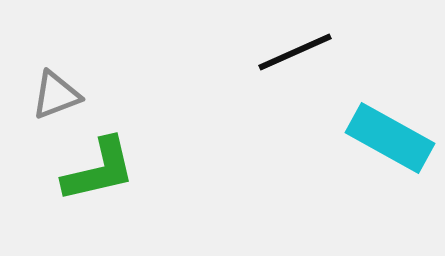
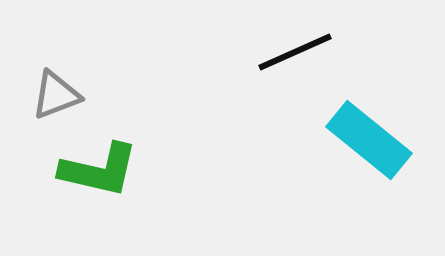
cyan rectangle: moved 21 px left, 2 px down; rotated 10 degrees clockwise
green L-shape: rotated 26 degrees clockwise
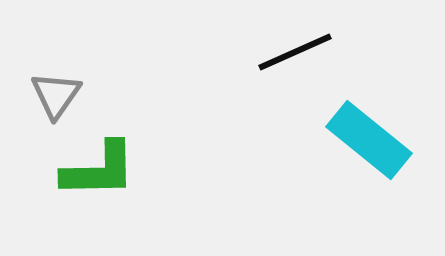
gray triangle: rotated 34 degrees counterclockwise
green L-shape: rotated 14 degrees counterclockwise
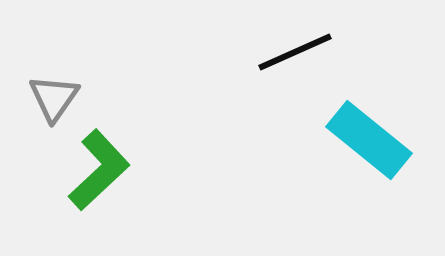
gray triangle: moved 2 px left, 3 px down
green L-shape: rotated 42 degrees counterclockwise
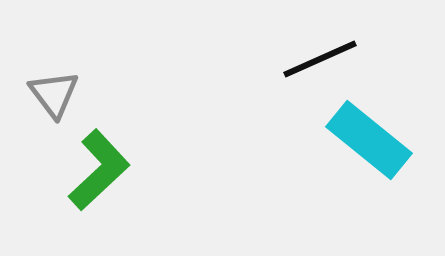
black line: moved 25 px right, 7 px down
gray triangle: moved 4 px up; rotated 12 degrees counterclockwise
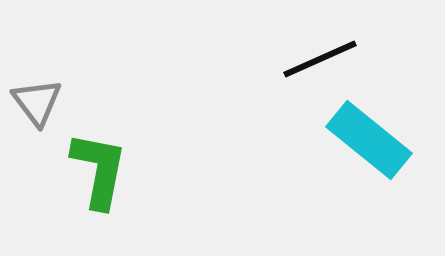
gray triangle: moved 17 px left, 8 px down
green L-shape: rotated 36 degrees counterclockwise
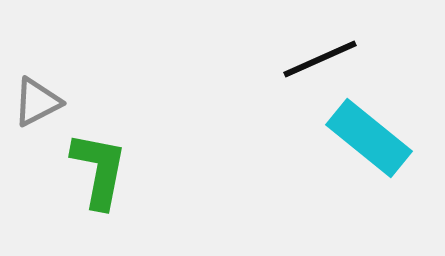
gray triangle: rotated 40 degrees clockwise
cyan rectangle: moved 2 px up
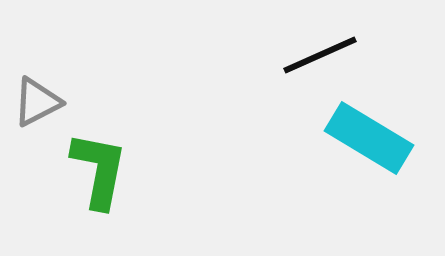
black line: moved 4 px up
cyan rectangle: rotated 8 degrees counterclockwise
